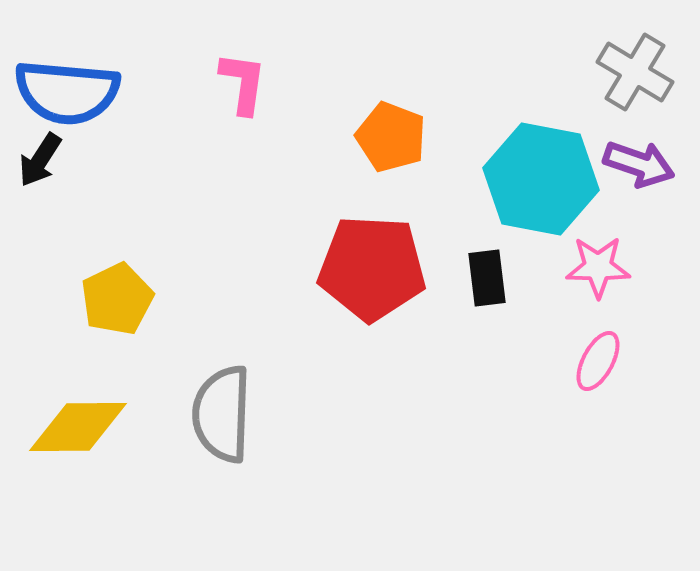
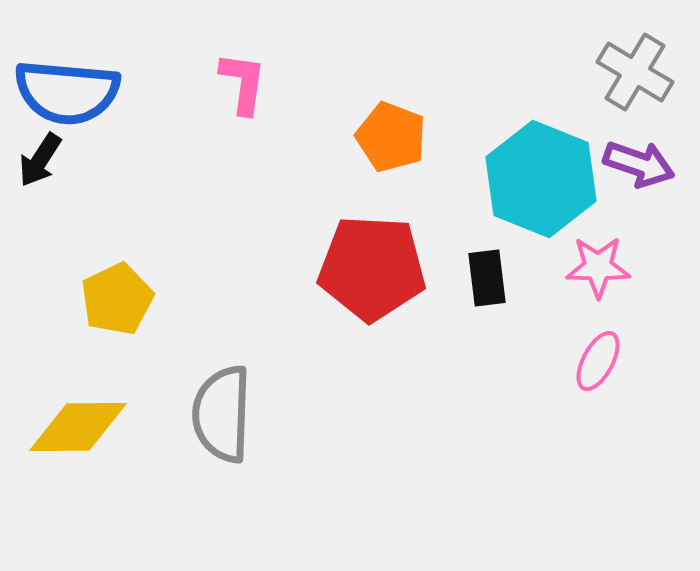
cyan hexagon: rotated 11 degrees clockwise
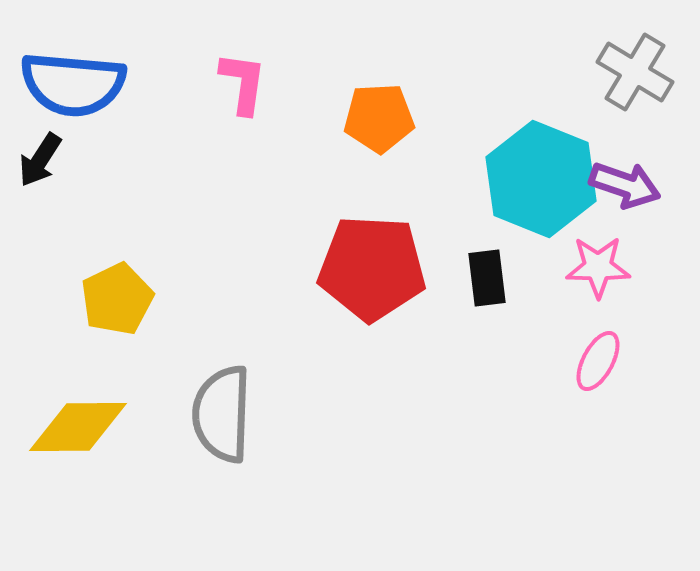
blue semicircle: moved 6 px right, 8 px up
orange pentagon: moved 12 px left, 19 px up; rotated 24 degrees counterclockwise
purple arrow: moved 14 px left, 21 px down
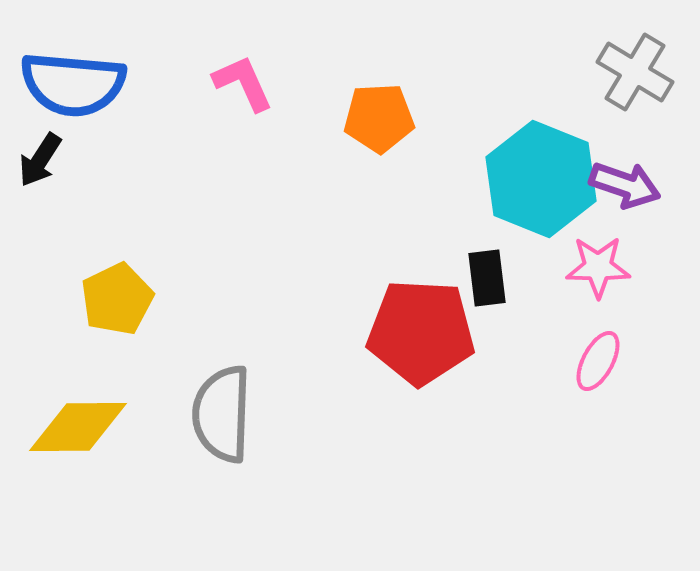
pink L-shape: rotated 32 degrees counterclockwise
red pentagon: moved 49 px right, 64 px down
